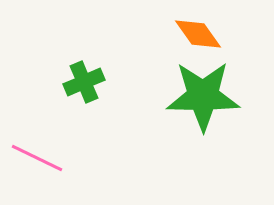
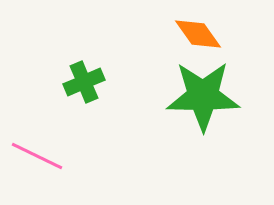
pink line: moved 2 px up
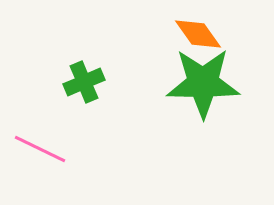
green star: moved 13 px up
pink line: moved 3 px right, 7 px up
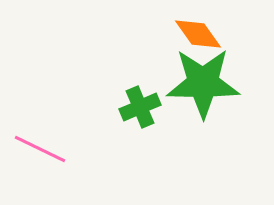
green cross: moved 56 px right, 25 px down
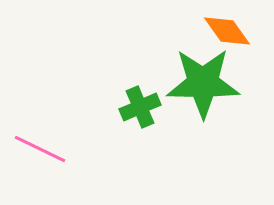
orange diamond: moved 29 px right, 3 px up
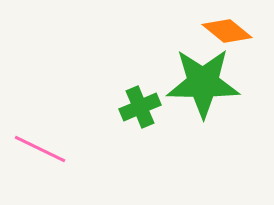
orange diamond: rotated 15 degrees counterclockwise
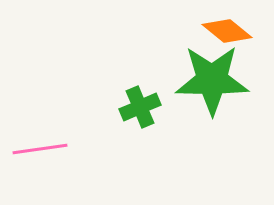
green star: moved 9 px right, 3 px up
pink line: rotated 34 degrees counterclockwise
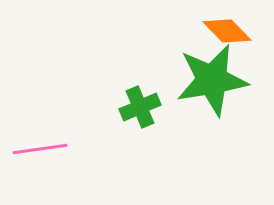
orange diamond: rotated 6 degrees clockwise
green star: rotated 10 degrees counterclockwise
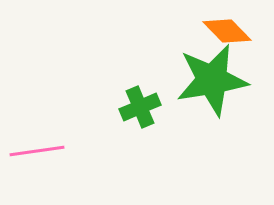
pink line: moved 3 px left, 2 px down
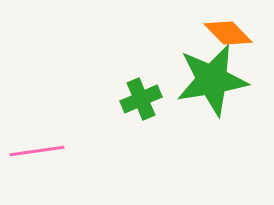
orange diamond: moved 1 px right, 2 px down
green cross: moved 1 px right, 8 px up
